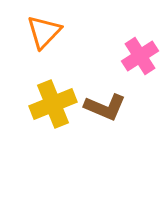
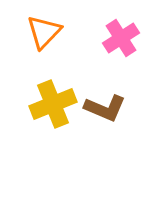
pink cross: moved 19 px left, 18 px up
brown L-shape: moved 1 px down
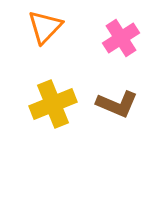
orange triangle: moved 1 px right, 5 px up
brown L-shape: moved 12 px right, 4 px up
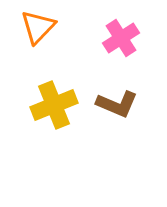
orange triangle: moved 7 px left
yellow cross: moved 1 px right, 1 px down
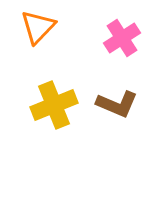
pink cross: moved 1 px right
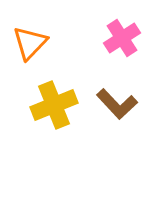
orange triangle: moved 8 px left, 16 px down
brown L-shape: rotated 24 degrees clockwise
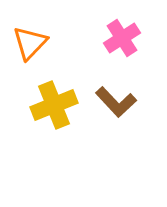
brown L-shape: moved 1 px left, 2 px up
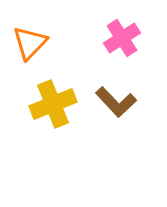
yellow cross: moved 1 px left, 1 px up
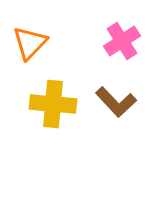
pink cross: moved 3 px down
yellow cross: rotated 27 degrees clockwise
